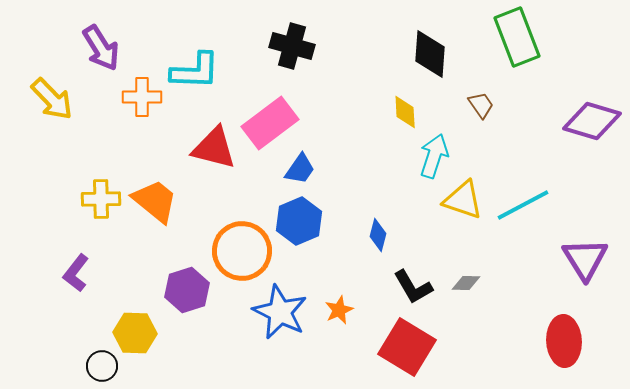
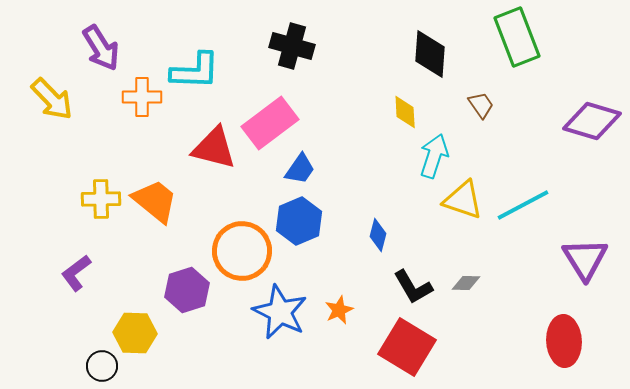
purple L-shape: rotated 15 degrees clockwise
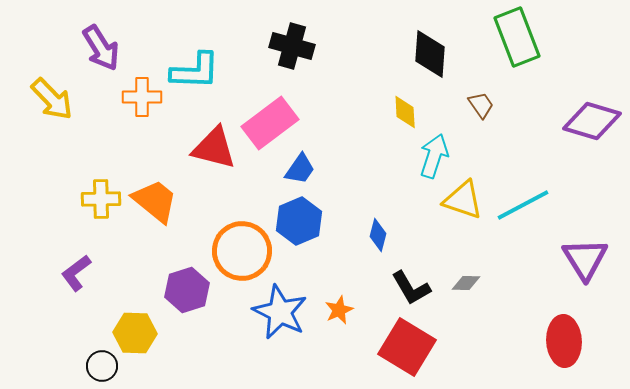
black L-shape: moved 2 px left, 1 px down
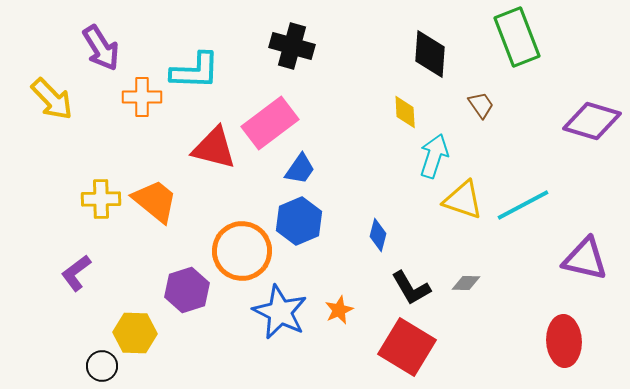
purple triangle: rotated 45 degrees counterclockwise
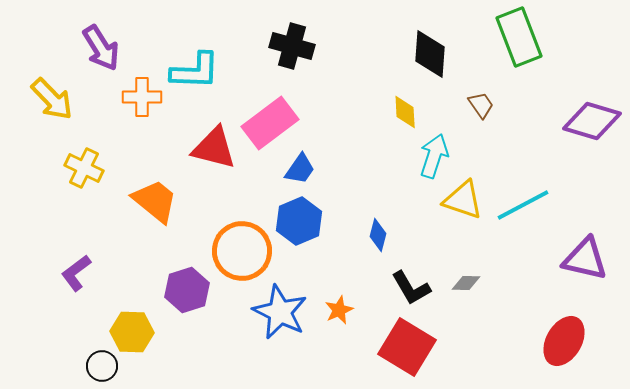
green rectangle: moved 2 px right
yellow cross: moved 17 px left, 31 px up; rotated 27 degrees clockwise
yellow hexagon: moved 3 px left, 1 px up
red ellipse: rotated 33 degrees clockwise
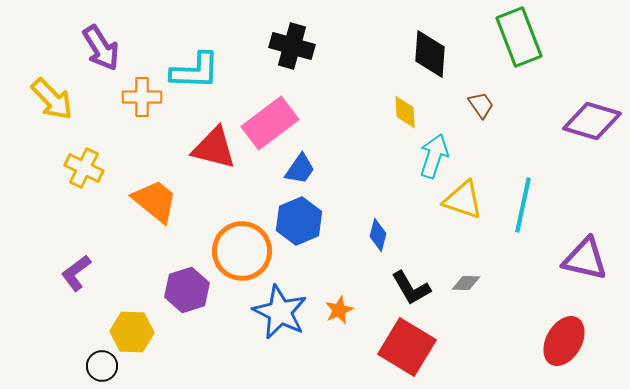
cyan line: rotated 50 degrees counterclockwise
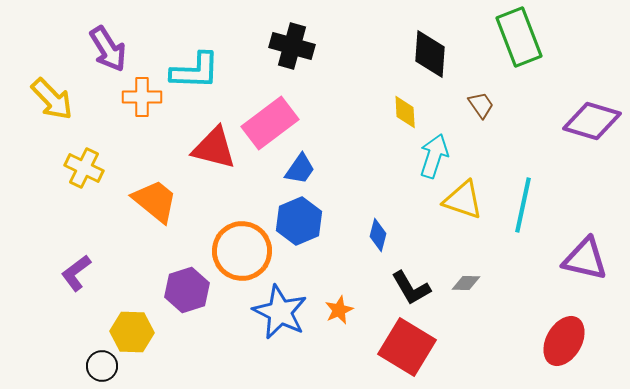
purple arrow: moved 7 px right, 1 px down
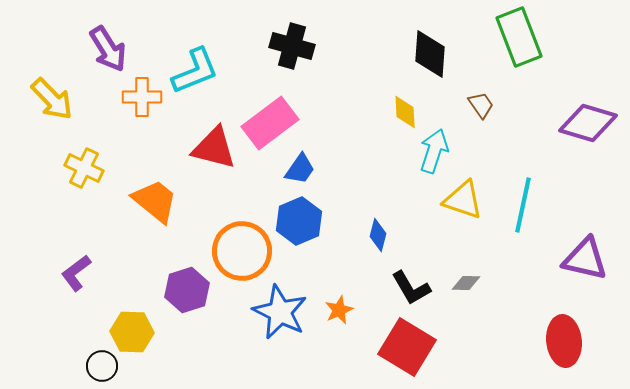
cyan L-shape: rotated 24 degrees counterclockwise
purple diamond: moved 4 px left, 2 px down
cyan arrow: moved 5 px up
red ellipse: rotated 36 degrees counterclockwise
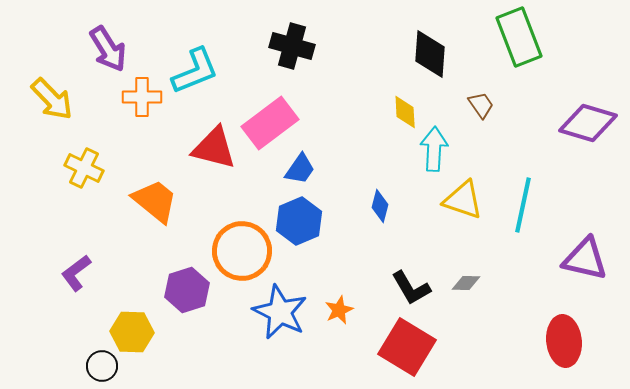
cyan arrow: moved 2 px up; rotated 15 degrees counterclockwise
blue diamond: moved 2 px right, 29 px up
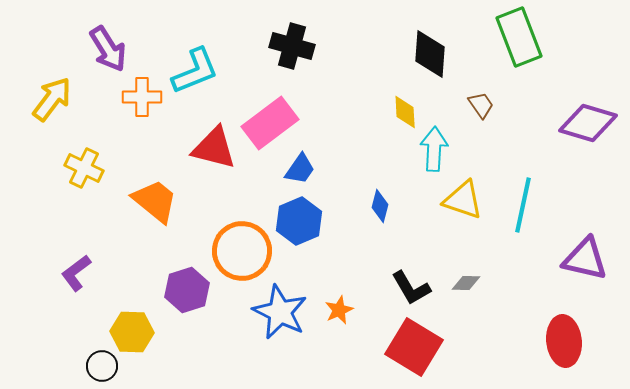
yellow arrow: rotated 99 degrees counterclockwise
red square: moved 7 px right
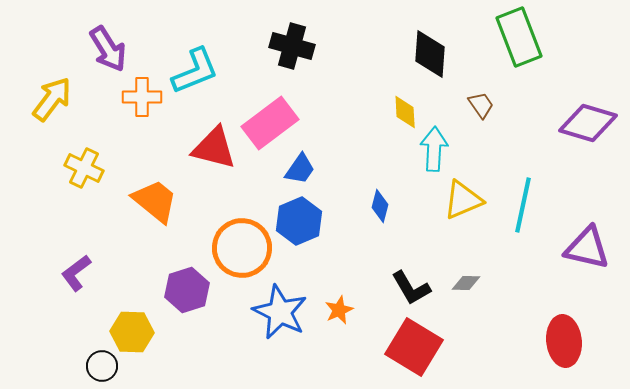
yellow triangle: rotated 42 degrees counterclockwise
orange circle: moved 3 px up
purple triangle: moved 2 px right, 11 px up
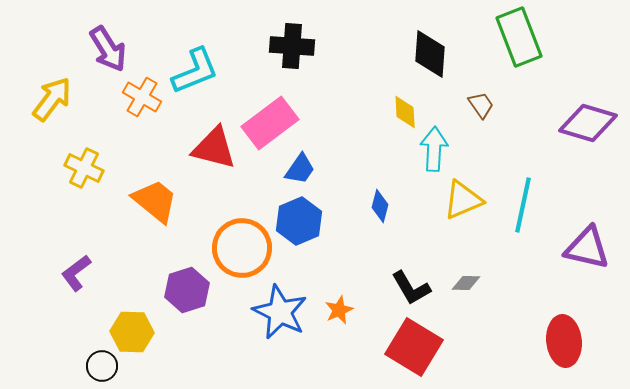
black cross: rotated 12 degrees counterclockwise
orange cross: rotated 30 degrees clockwise
